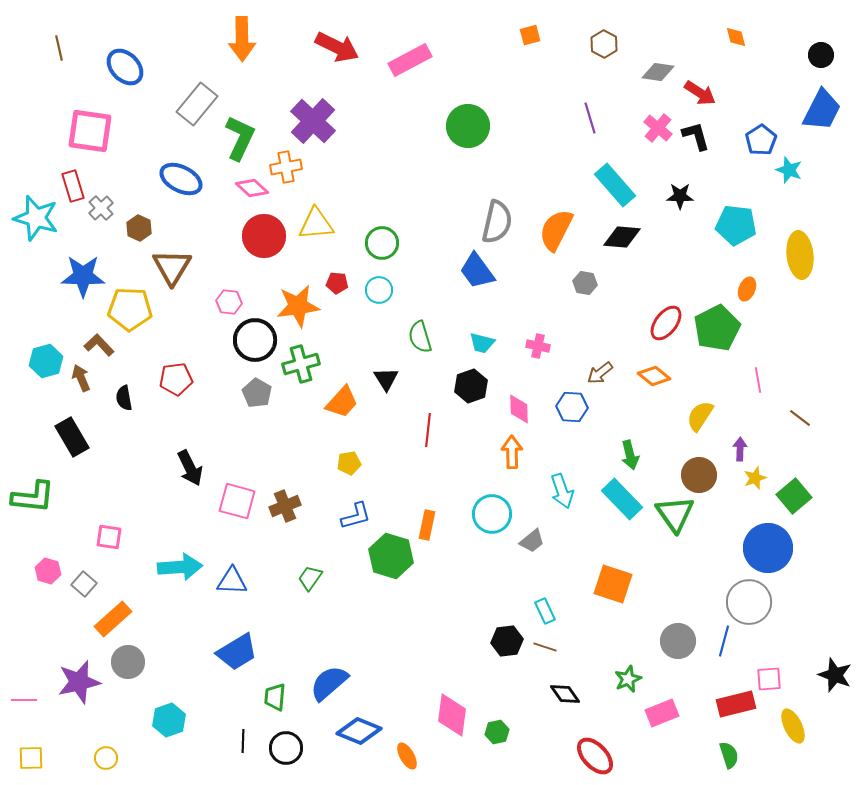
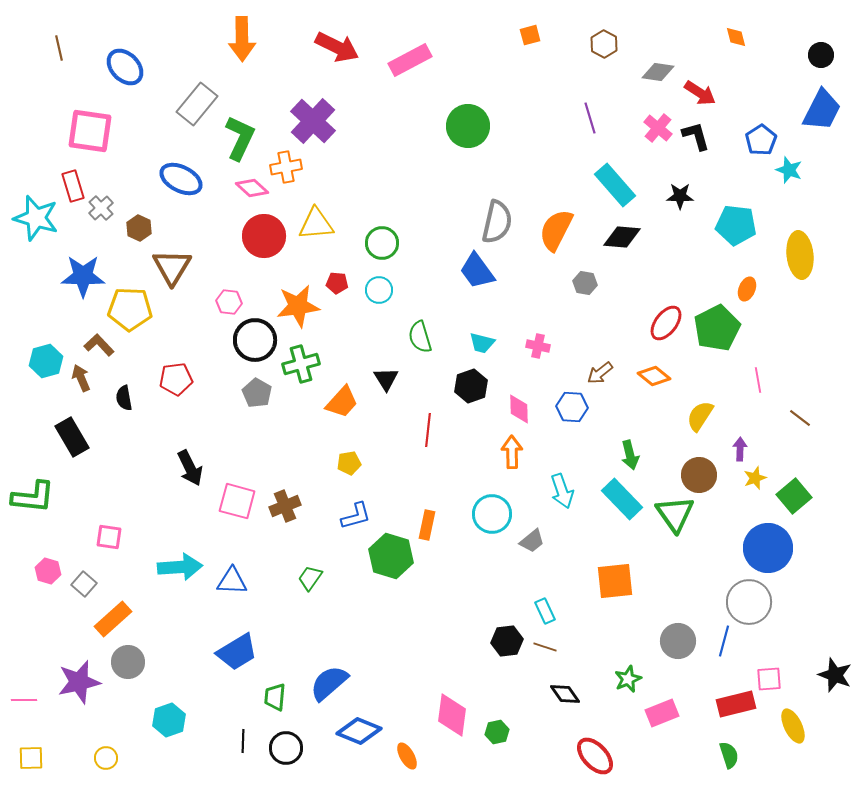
orange square at (613, 584): moved 2 px right, 3 px up; rotated 24 degrees counterclockwise
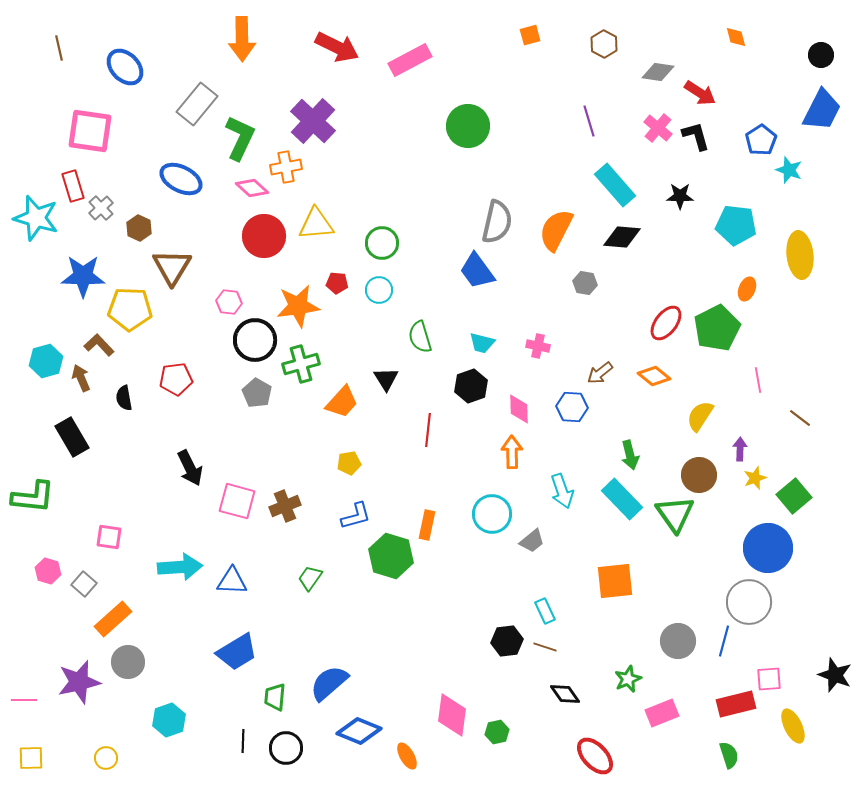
purple line at (590, 118): moved 1 px left, 3 px down
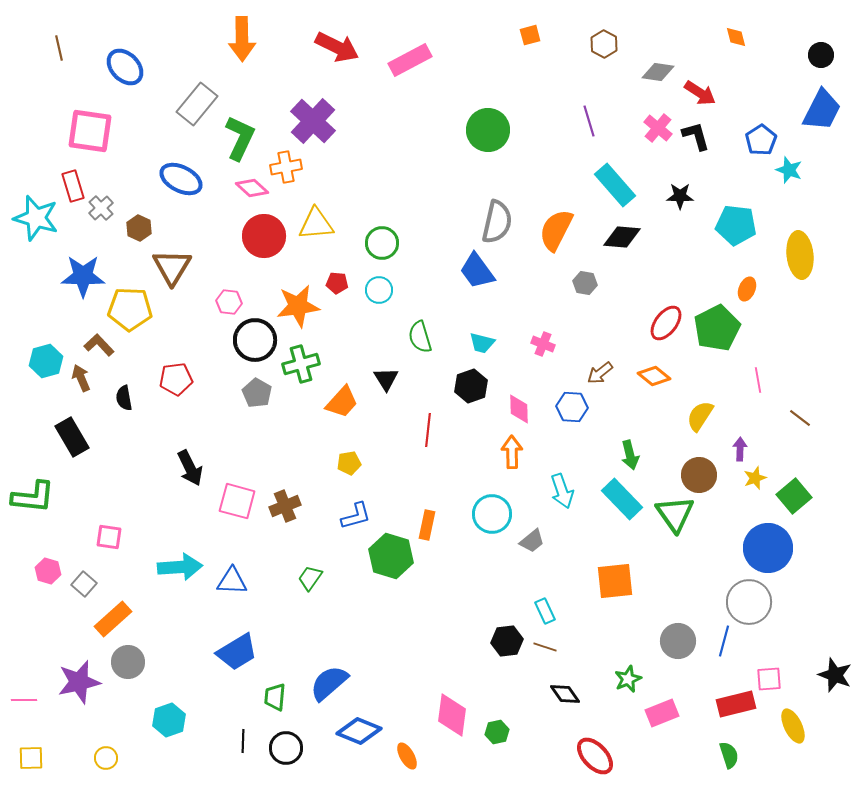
green circle at (468, 126): moved 20 px right, 4 px down
pink cross at (538, 346): moved 5 px right, 2 px up; rotated 10 degrees clockwise
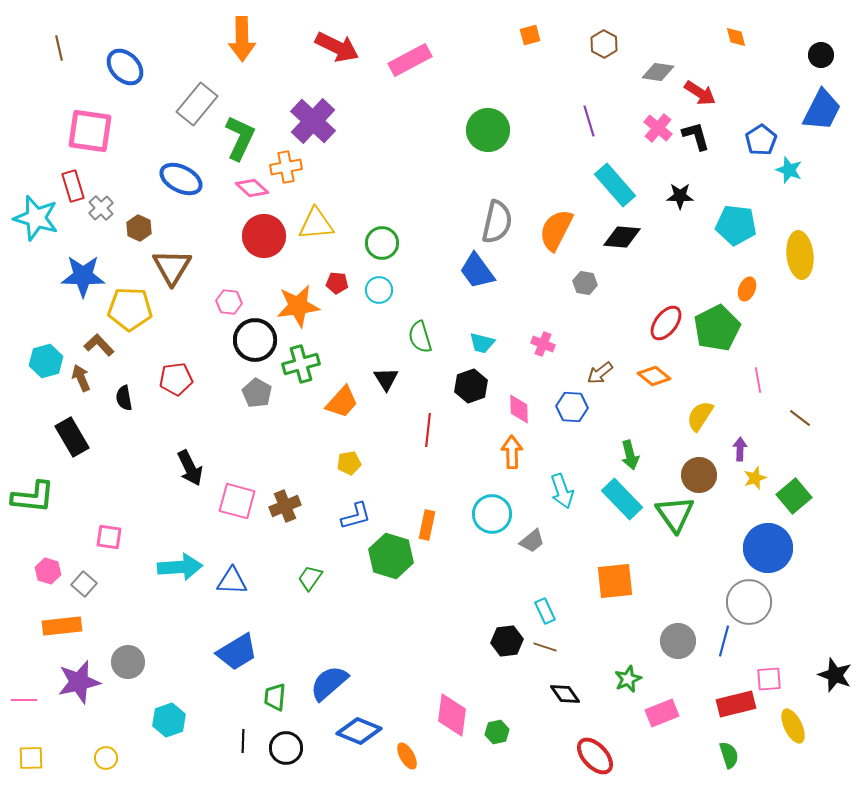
orange rectangle at (113, 619): moved 51 px left, 7 px down; rotated 36 degrees clockwise
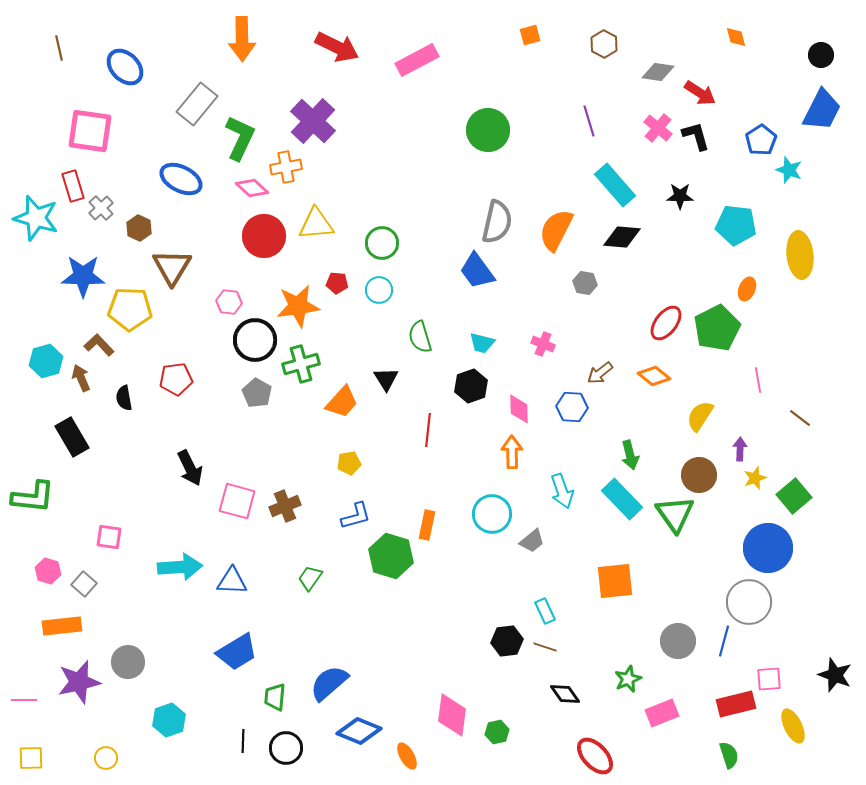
pink rectangle at (410, 60): moved 7 px right
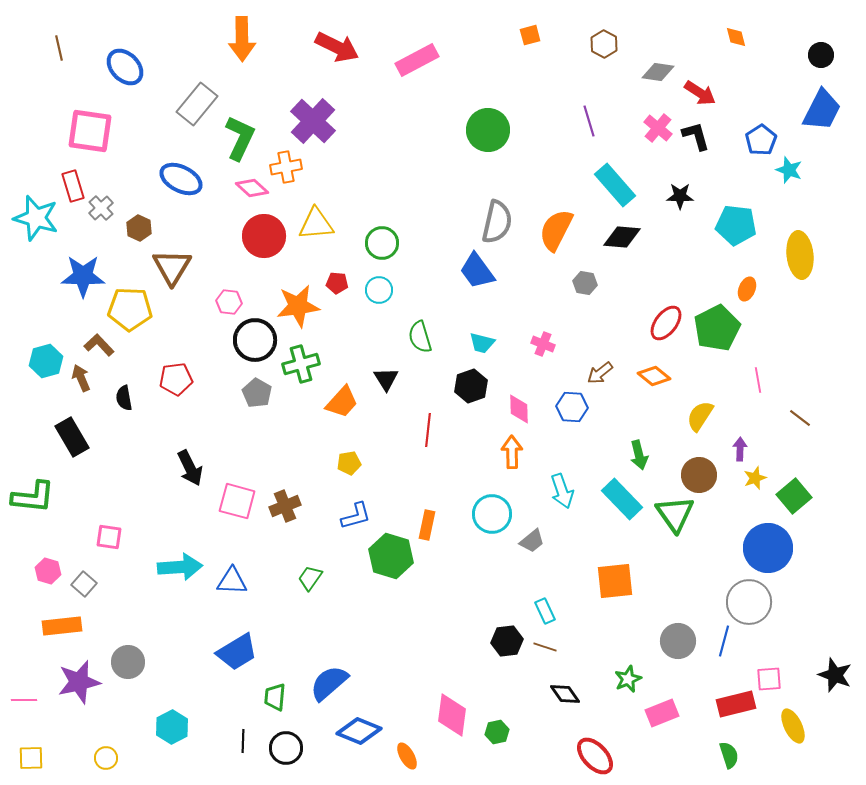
green arrow at (630, 455): moved 9 px right
cyan hexagon at (169, 720): moved 3 px right, 7 px down; rotated 8 degrees counterclockwise
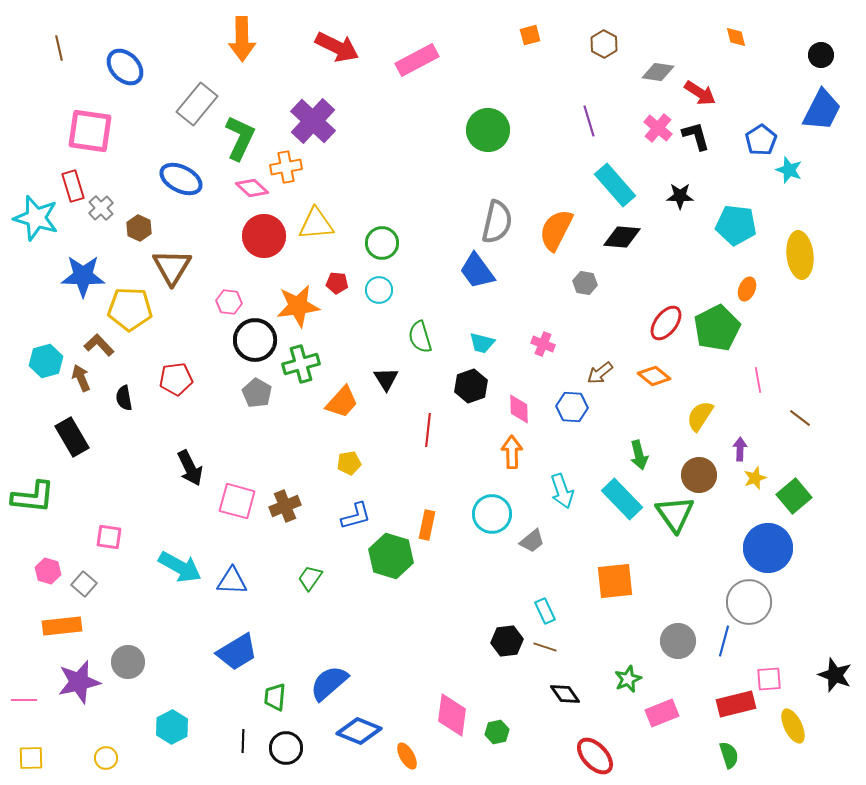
cyan arrow at (180, 567): rotated 33 degrees clockwise
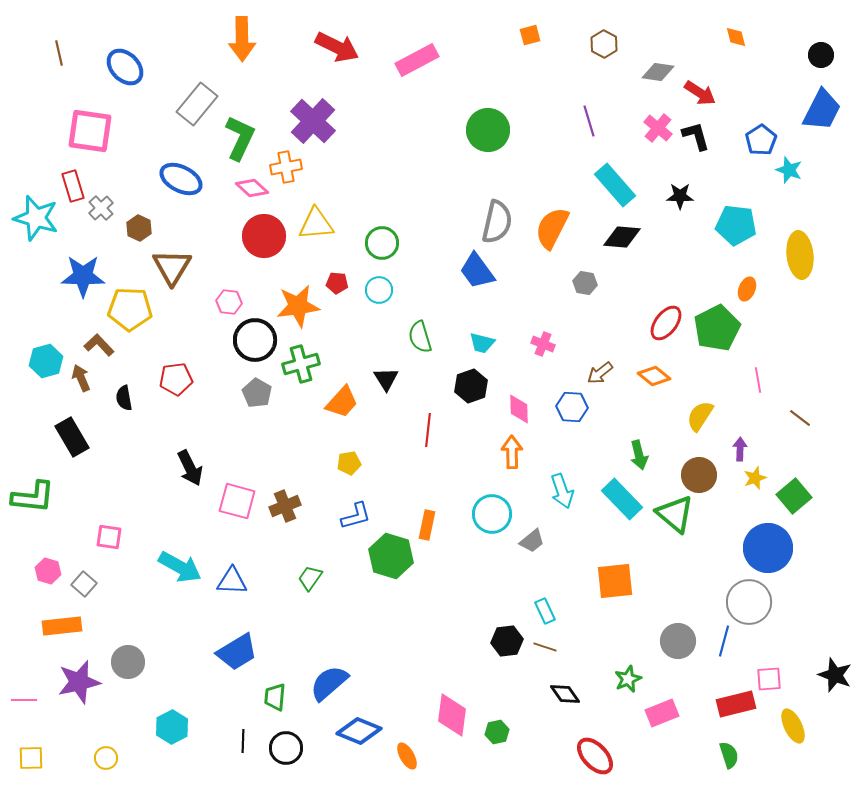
brown line at (59, 48): moved 5 px down
orange semicircle at (556, 230): moved 4 px left, 2 px up
green triangle at (675, 514): rotated 15 degrees counterclockwise
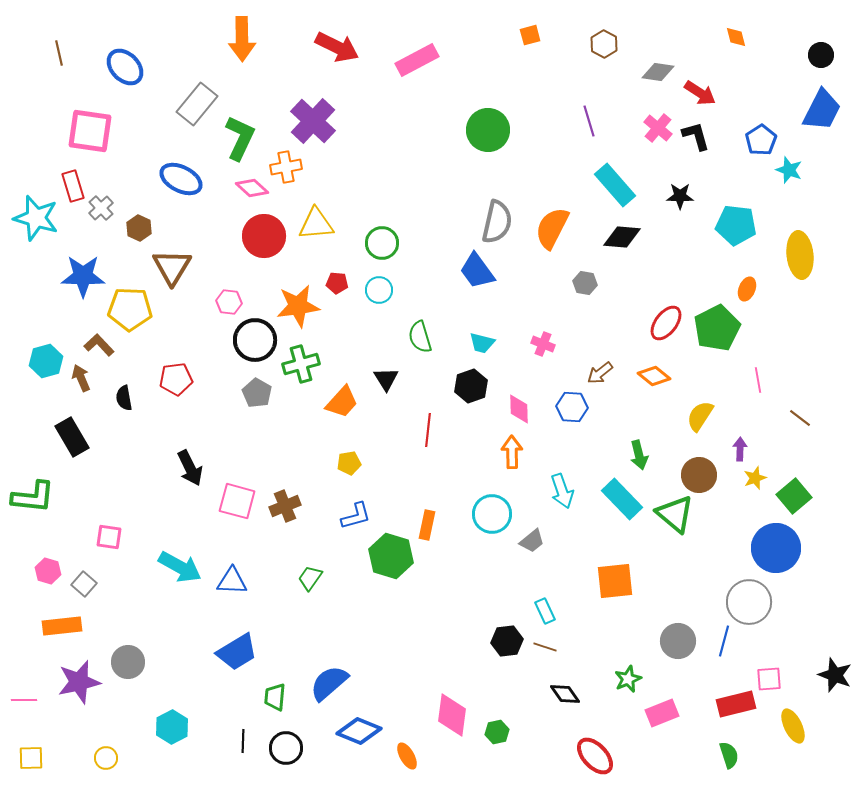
blue circle at (768, 548): moved 8 px right
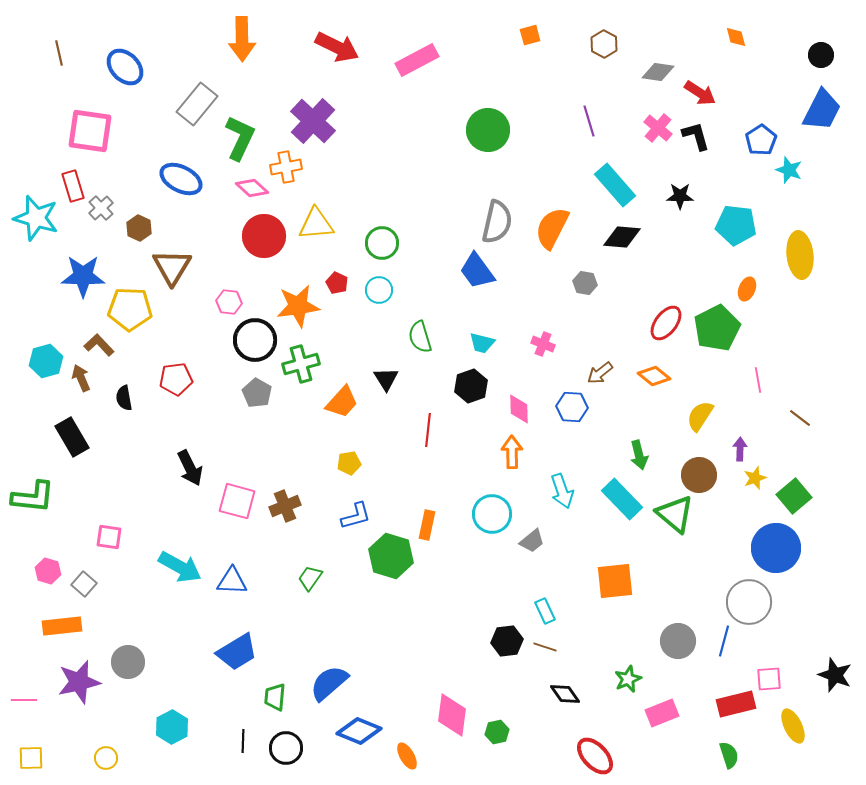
red pentagon at (337, 283): rotated 20 degrees clockwise
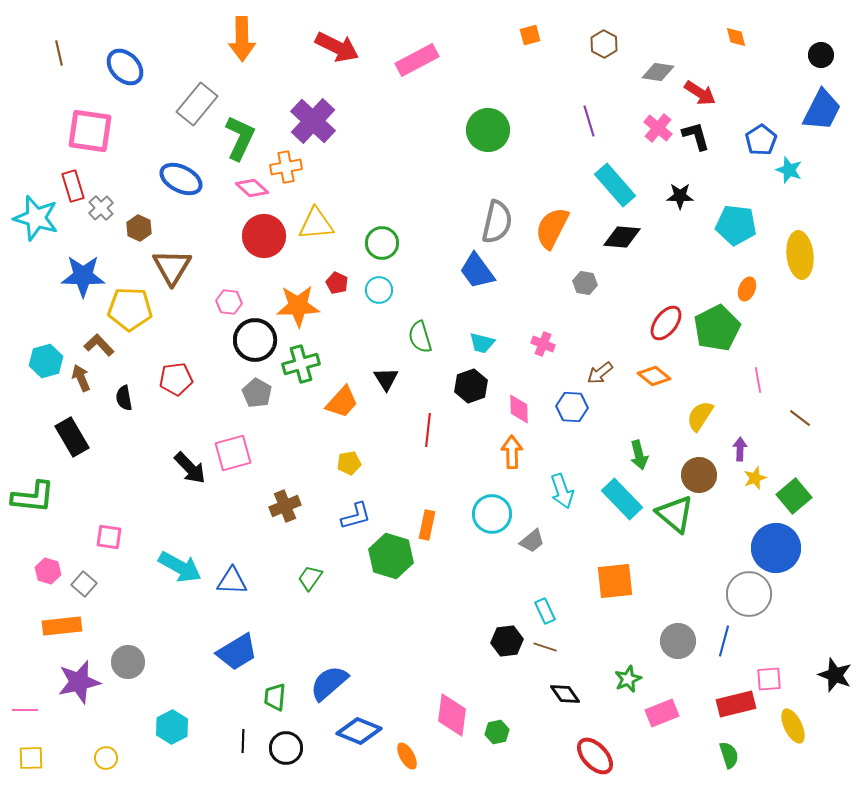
orange star at (298, 306): rotated 6 degrees clockwise
black arrow at (190, 468): rotated 18 degrees counterclockwise
pink square at (237, 501): moved 4 px left, 48 px up; rotated 30 degrees counterclockwise
gray circle at (749, 602): moved 8 px up
pink line at (24, 700): moved 1 px right, 10 px down
